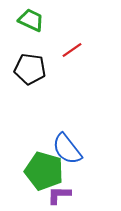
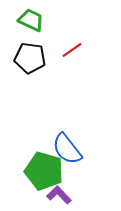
black pentagon: moved 11 px up
purple L-shape: rotated 45 degrees clockwise
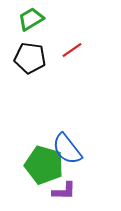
green trapezoid: moved 1 px up; rotated 56 degrees counterclockwise
green pentagon: moved 6 px up
purple L-shape: moved 5 px right, 4 px up; rotated 135 degrees clockwise
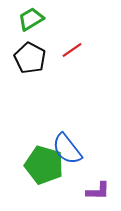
black pentagon: rotated 20 degrees clockwise
purple L-shape: moved 34 px right
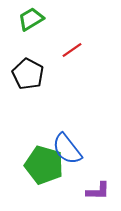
black pentagon: moved 2 px left, 16 px down
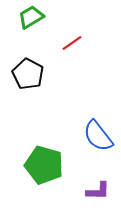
green trapezoid: moved 2 px up
red line: moved 7 px up
blue semicircle: moved 31 px right, 13 px up
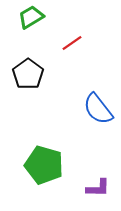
black pentagon: rotated 8 degrees clockwise
blue semicircle: moved 27 px up
purple L-shape: moved 3 px up
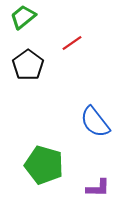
green trapezoid: moved 8 px left; rotated 8 degrees counterclockwise
black pentagon: moved 9 px up
blue semicircle: moved 3 px left, 13 px down
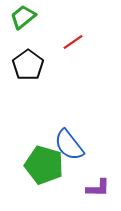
red line: moved 1 px right, 1 px up
blue semicircle: moved 26 px left, 23 px down
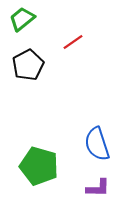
green trapezoid: moved 1 px left, 2 px down
black pentagon: rotated 8 degrees clockwise
blue semicircle: moved 28 px right, 1 px up; rotated 20 degrees clockwise
green pentagon: moved 5 px left, 1 px down
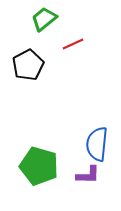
green trapezoid: moved 22 px right
red line: moved 2 px down; rotated 10 degrees clockwise
blue semicircle: rotated 24 degrees clockwise
purple L-shape: moved 10 px left, 13 px up
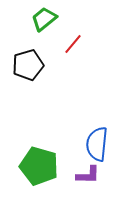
red line: rotated 25 degrees counterclockwise
black pentagon: rotated 12 degrees clockwise
